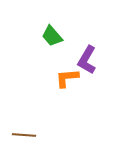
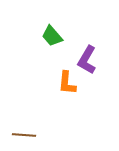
orange L-shape: moved 5 px down; rotated 80 degrees counterclockwise
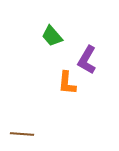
brown line: moved 2 px left, 1 px up
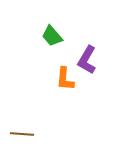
orange L-shape: moved 2 px left, 4 px up
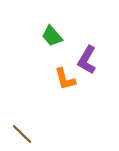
orange L-shape: rotated 20 degrees counterclockwise
brown line: rotated 40 degrees clockwise
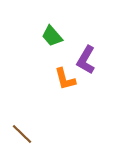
purple L-shape: moved 1 px left
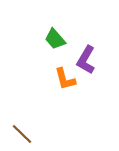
green trapezoid: moved 3 px right, 3 px down
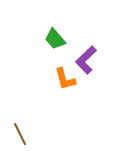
purple L-shape: rotated 16 degrees clockwise
brown line: moved 2 px left; rotated 20 degrees clockwise
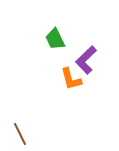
green trapezoid: rotated 15 degrees clockwise
orange L-shape: moved 6 px right
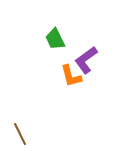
purple L-shape: rotated 8 degrees clockwise
orange L-shape: moved 3 px up
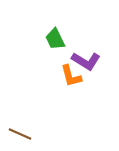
purple L-shape: moved 1 px down; rotated 112 degrees counterclockwise
brown line: rotated 40 degrees counterclockwise
